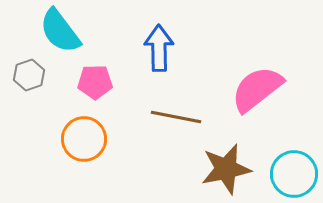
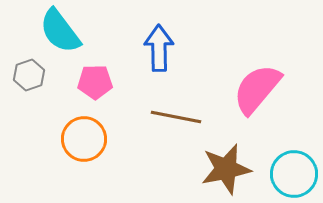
pink semicircle: rotated 12 degrees counterclockwise
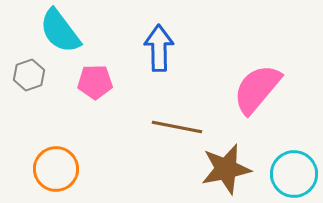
brown line: moved 1 px right, 10 px down
orange circle: moved 28 px left, 30 px down
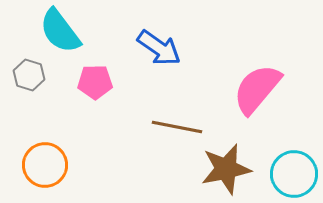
blue arrow: rotated 126 degrees clockwise
gray hexagon: rotated 24 degrees counterclockwise
orange circle: moved 11 px left, 4 px up
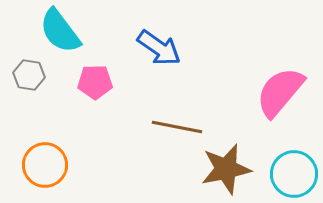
gray hexagon: rotated 8 degrees counterclockwise
pink semicircle: moved 23 px right, 3 px down
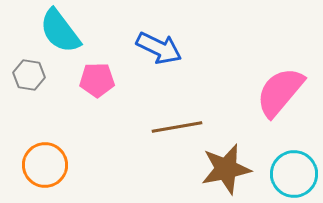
blue arrow: rotated 9 degrees counterclockwise
pink pentagon: moved 2 px right, 2 px up
brown line: rotated 21 degrees counterclockwise
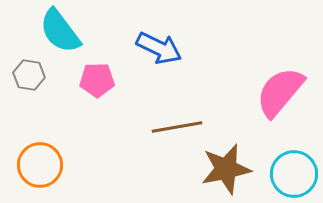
orange circle: moved 5 px left
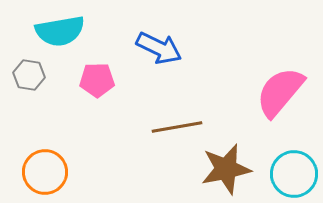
cyan semicircle: rotated 63 degrees counterclockwise
orange circle: moved 5 px right, 7 px down
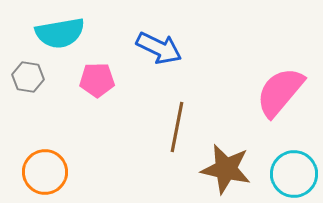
cyan semicircle: moved 2 px down
gray hexagon: moved 1 px left, 2 px down
brown line: rotated 69 degrees counterclockwise
brown star: rotated 24 degrees clockwise
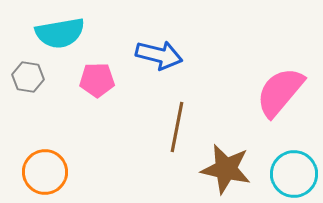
blue arrow: moved 7 px down; rotated 12 degrees counterclockwise
